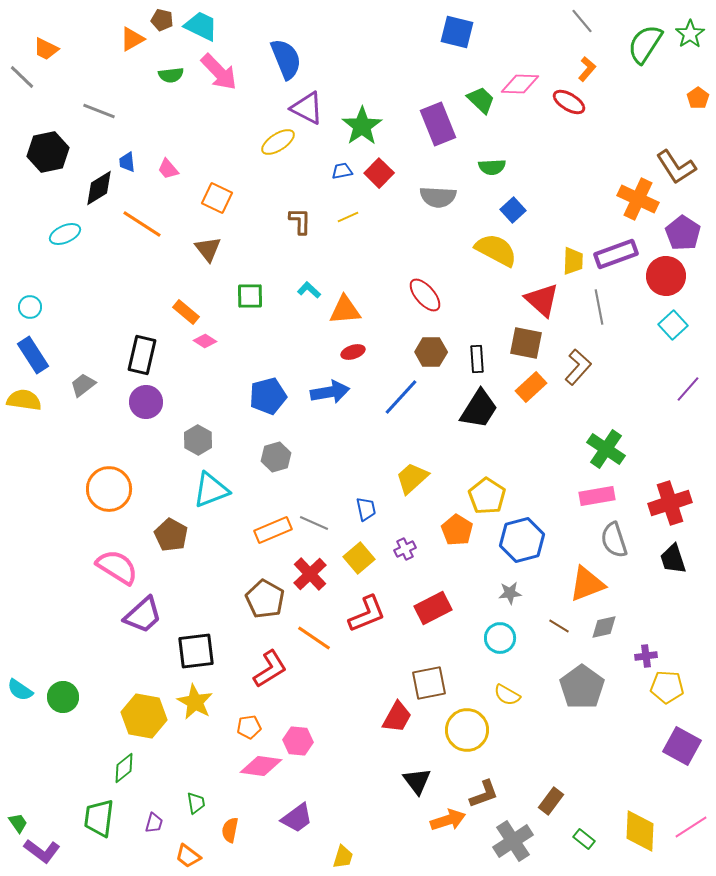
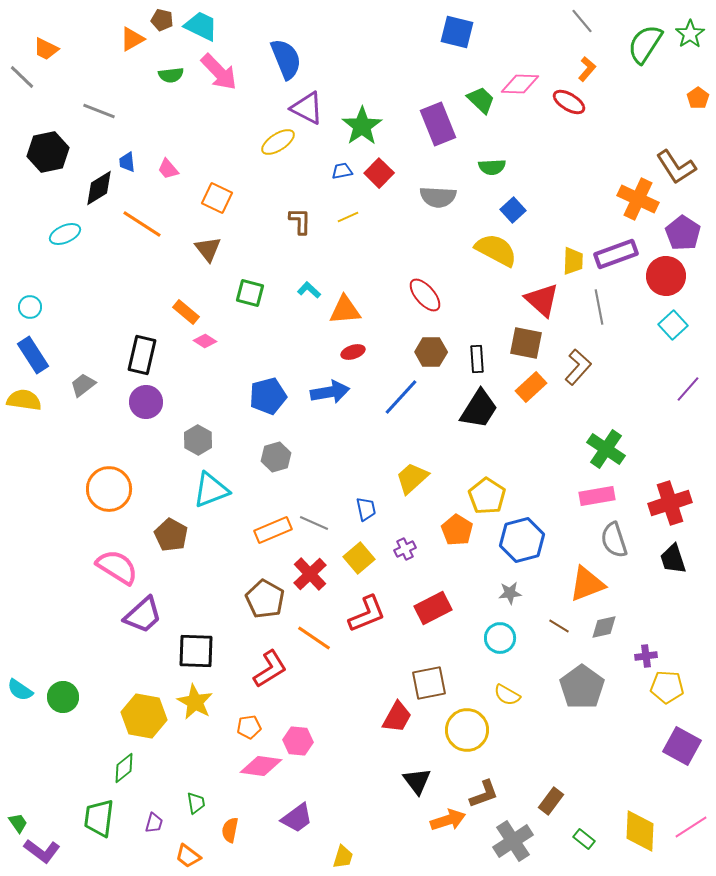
green square at (250, 296): moved 3 px up; rotated 16 degrees clockwise
black square at (196, 651): rotated 9 degrees clockwise
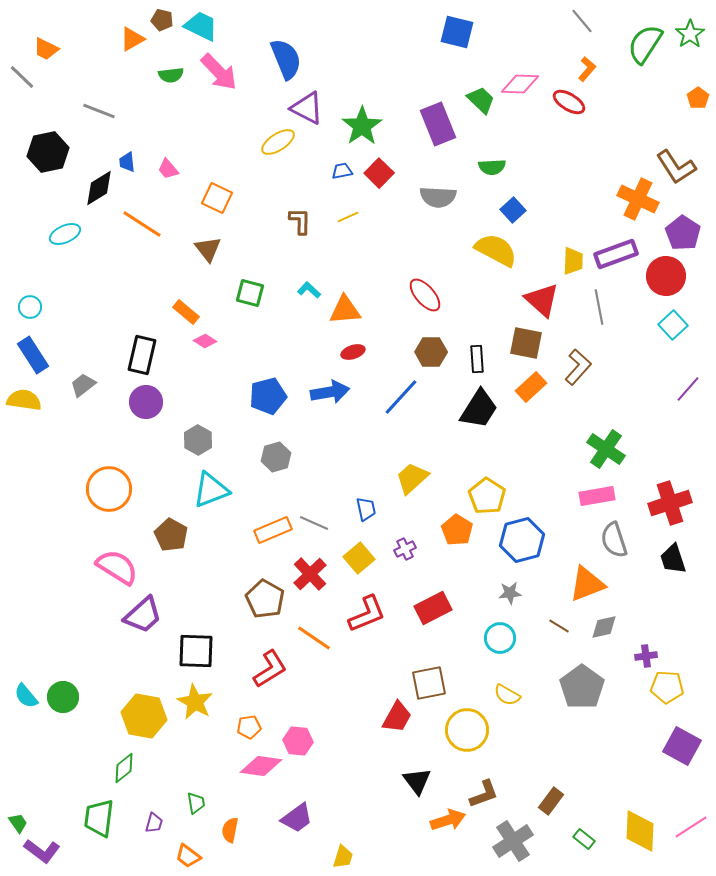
cyan semicircle at (20, 690): moved 6 px right, 6 px down; rotated 16 degrees clockwise
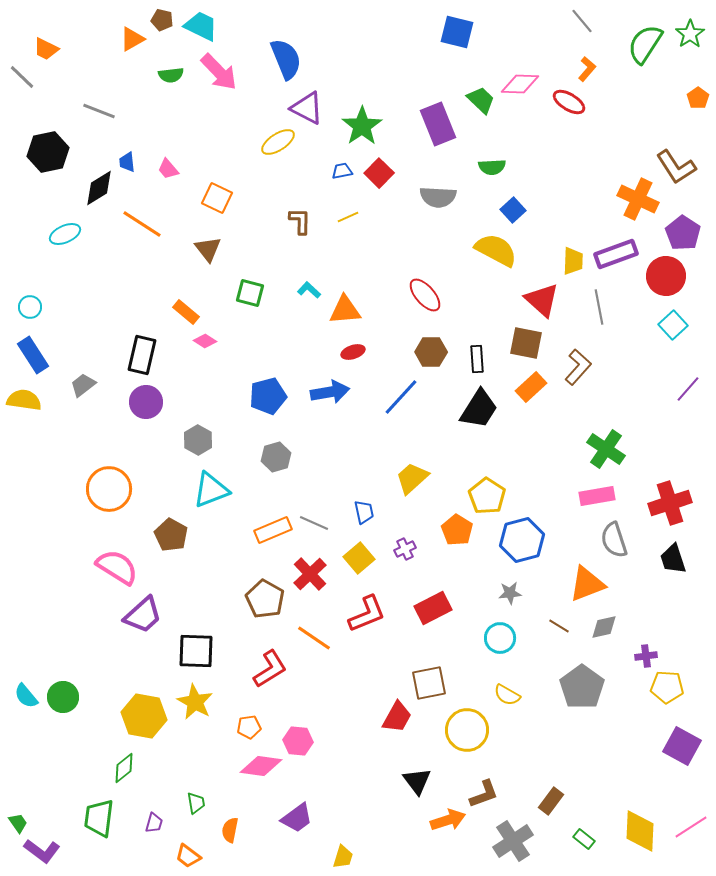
blue trapezoid at (366, 509): moved 2 px left, 3 px down
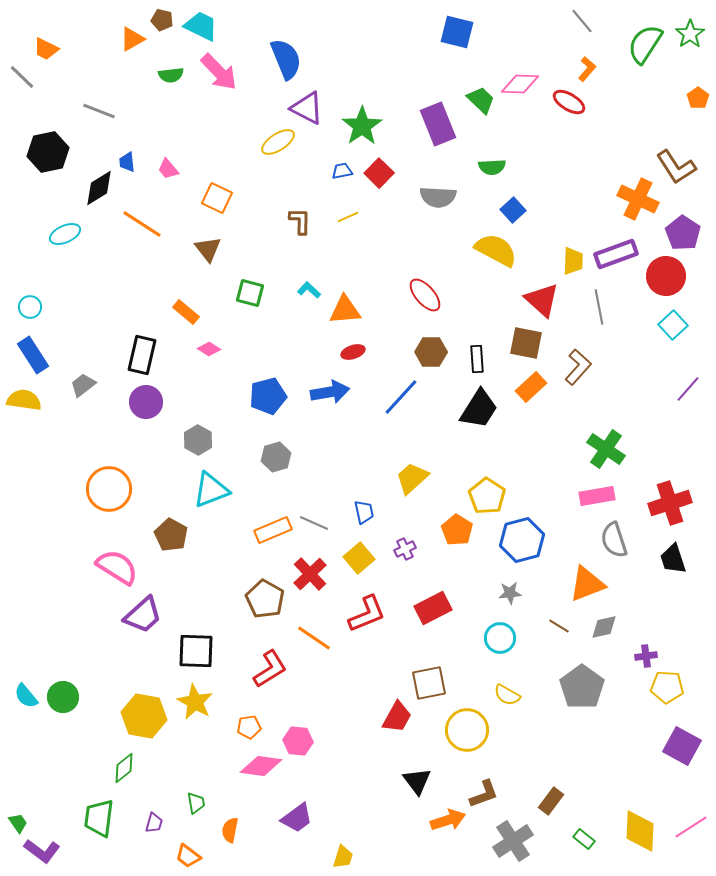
pink diamond at (205, 341): moved 4 px right, 8 px down
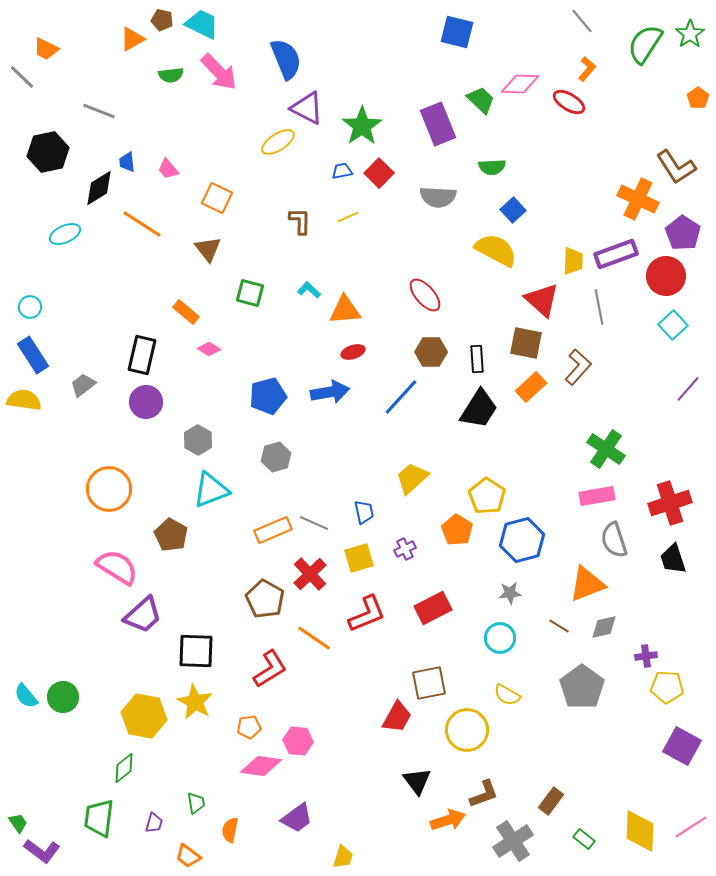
cyan trapezoid at (201, 26): moved 1 px right, 2 px up
yellow square at (359, 558): rotated 24 degrees clockwise
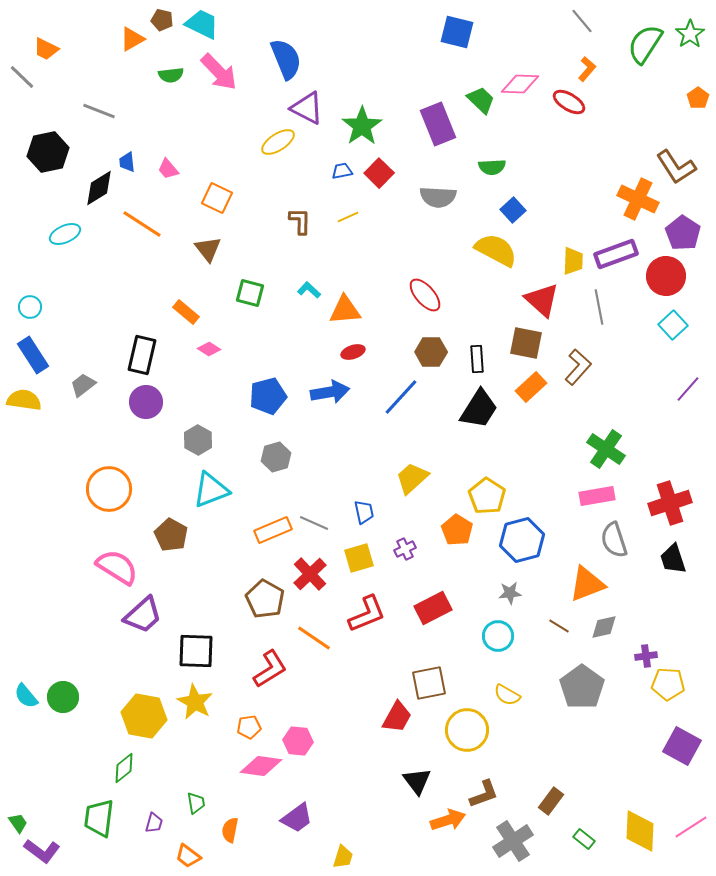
cyan circle at (500, 638): moved 2 px left, 2 px up
yellow pentagon at (667, 687): moved 1 px right, 3 px up
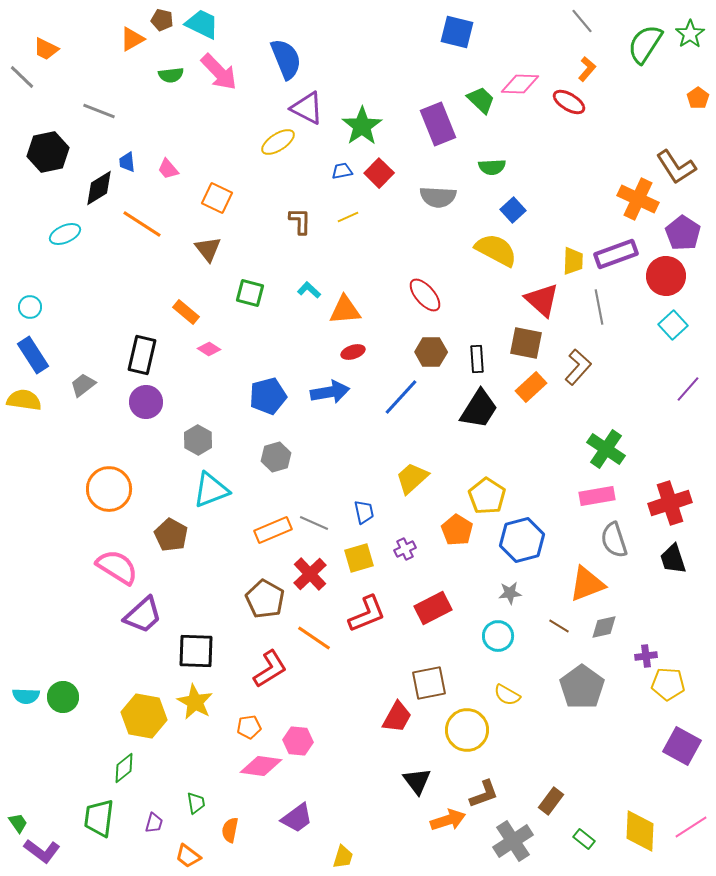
cyan semicircle at (26, 696): rotated 48 degrees counterclockwise
